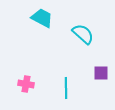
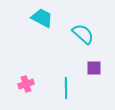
purple square: moved 7 px left, 5 px up
pink cross: rotated 28 degrees counterclockwise
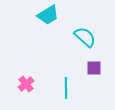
cyan trapezoid: moved 6 px right, 3 px up; rotated 120 degrees clockwise
cyan semicircle: moved 2 px right, 3 px down
pink cross: rotated 21 degrees counterclockwise
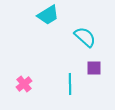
pink cross: moved 2 px left
cyan line: moved 4 px right, 4 px up
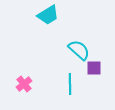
cyan semicircle: moved 6 px left, 13 px down
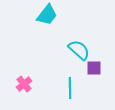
cyan trapezoid: moved 1 px left; rotated 20 degrees counterclockwise
cyan line: moved 4 px down
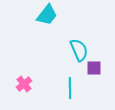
cyan semicircle: rotated 25 degrees clockwise
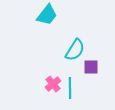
cyan semicircle: moved 4 px left; rotated 55 degrees clockwise
purple square: moved 3 px left, 1 px up
pink cross: moved 29 px right
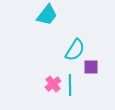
cyan line: moved 3 px up
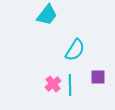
purple square: moved 7 px right, 10 px down
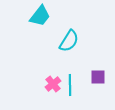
cyan trapezoid: moved 7 px left, 1 px down
cyan semicircle: moved 6 px left, 9 px up
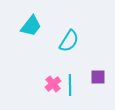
cyan trapezoid: moved 9 px left, 10 px down
